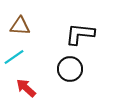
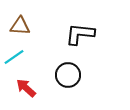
black circle: moved 2 px left, 6 px down
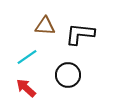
brown triangle: moved 25 px right
cyan line: moved 13 px right
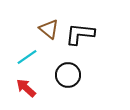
brown triangle: moved 4 px right, 3 px down; rotated 35 degrees clockwise
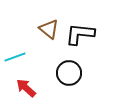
cyan line: moved 12 px left; rotated 15 degrees clockwise
black circle: moved 1 px right, 2 px up
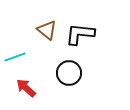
brown triangle: moved 2 px left, 1 px down
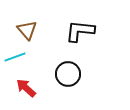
brown triangle: moved 20 px left; rotated 10 degrees clockwise
black L-shape: moved 3 px up
black circle: moved 1 px left, 1 px down
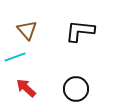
black circle: moved 8 px right, 15 px down
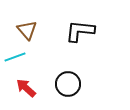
black circle: moved 8 px left, 5 px up
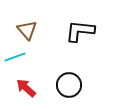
black circle: moved 1 px right, 1 px down
